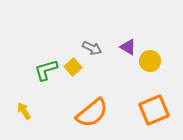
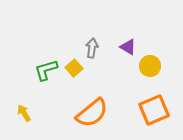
gray arrow: rotated 108 degrees counterclockwise
yellow circle: moved 5 px down
yellow square: moved 1 px right, 1 px down
yellow arrow: moved 2 px down
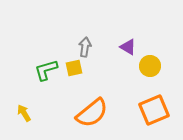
gray arrow: moved 7 px left, 1 px up
yellow square: rotated 30 degrees clockwise
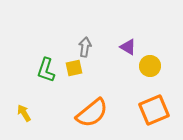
green L-shape: rotated 55 degrees counterclockwise
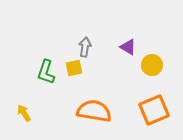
yellow circle: moved 2 px right, 1 px up
green L-shape: moved 2 px down
orange semicircle: moved 2 px right, 2 px up; rotated 132 degrees counterclockwise
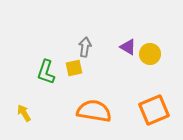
yellow circle: moved 2 px left, 11 px up
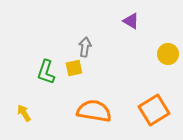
purple triangle: moved 3 px right, 26 px up
yellow circle: moved 18 px right
orange square: rotated 8 degrees counterclockwise
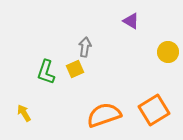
yellow circle: moved 2 px up
yellow square: moved 1 px right, 1 px down; rotated 12 degrees counterclockwise
orange semicircle: moved 10 px right, 4 px down; rotated 28 degrees counterclockwise
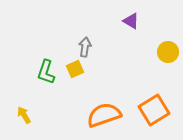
yellow arrow: moved 2 px down
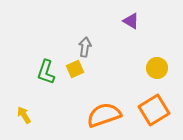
yellow circle: moved 11 px left, 16 px down
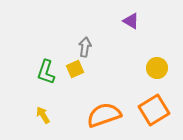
yellow arrow: moved 19 px right
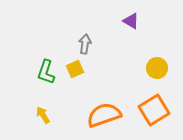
gray arrow: moved 3 px up
